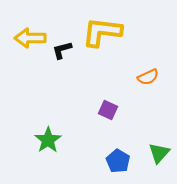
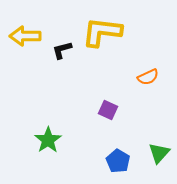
yellow arrow: moved 5 px left, 2 px up
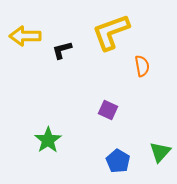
yellow L-shape: moved 9 px right; rotated 27 degrees counterclockwise
orange semicircle: moved 6 px left, 11 px up; rotated 75 degrees counterclockwise
green triangle: moved 1 px right, 1 px up
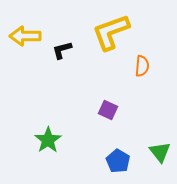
orange semicircle: rotated 15 degrees clockwise
green triangle: rotated 20 degrees counterclockwise
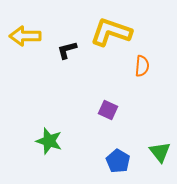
yellow L-shape: rotated 39 degrees clockwise
black L-shape: moved 5 px right
green star: moved 1 px right, 1 px down; rotated 20 degrees counterclockwise
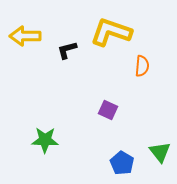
green star: moved 4 px left, 1 px up; rotated 16 degrees counterclockwise
blue pentagon: moved 4 px right, 2 px down
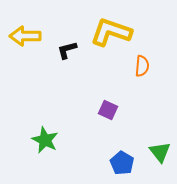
green star: rotated 24 degrees clockwise
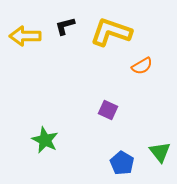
black L-shape: moved 2 px left, 24 px up
orange semicircle: rotated 55 degrees clockwise
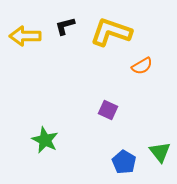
blue pentagon: moved 2 px right, 1 px up
